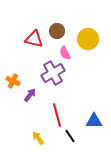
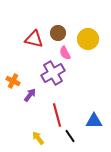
brown circle: moved 1 px right, 2 px down
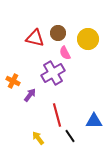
red triangle: moved 1 px right, 1 px up
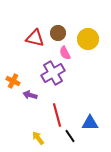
purple arrow: rotated 112 degrees counterclockwise
blue triangle: moved 4 px left, 2 px down
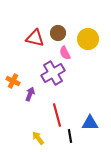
purple arrow: moved 1 px up; rotated 96 degrees clockwise
black line: rotated 24 degrees clockwise
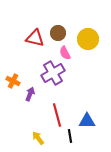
blue triangle: moved 3 px left, 2 px up
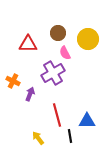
red triangle: moved 7 px left, 6 px down; rotated 12 degrees counterclockwise
